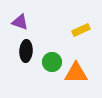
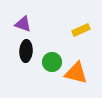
purple triangle: moved 3 px right, 2 px down
orange triangle: rotated 15 degrees clockwise
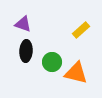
yellow rectangle: rotated 18 degrees counterclockwise
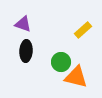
yellow rectangle: moved 2 px right
green circle: moved 9 px right
orange triangle: moved 4 px down
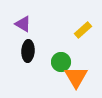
purple triangle: rotated 12 degrees clockwise
black ellipse: moved 2 px right
orange triangle: rotated 45 degrees clockwise
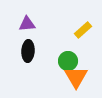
purple triangle: moved 4 px right; rotated 36 degrees counterclockwise
green circle: moved 7 px right, 1 px up
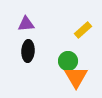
purple triangle: moved 1 px left
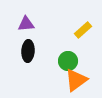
orange triangle: moved 3 px down; rotated 25 degrees clockwise
